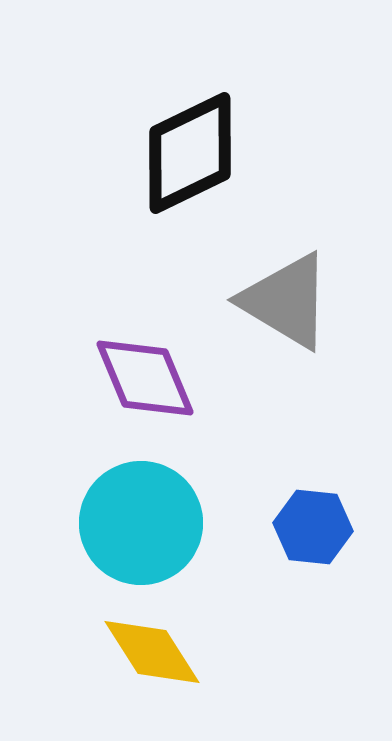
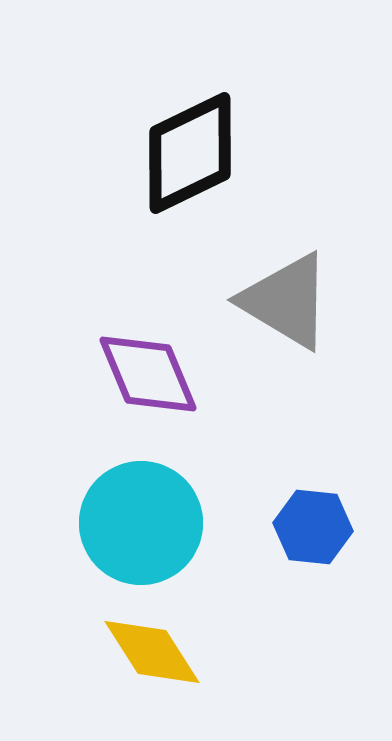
purple diamond: moved 3 px right, 4 px up
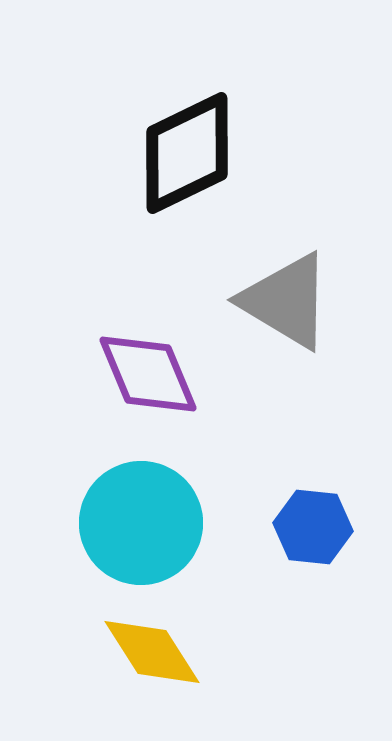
black diamond: moved 3 px left
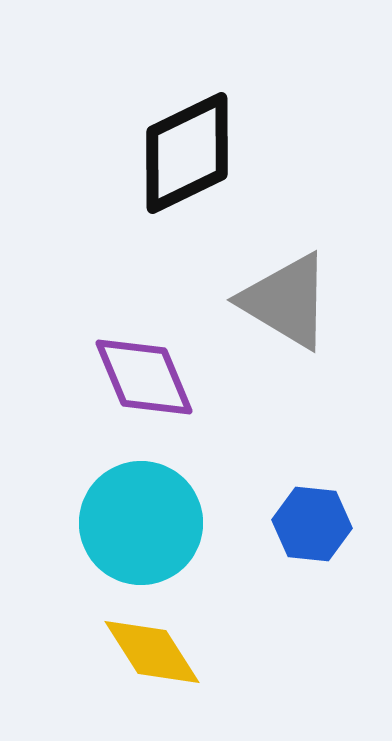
purple diamond: moved 4 px left, 3 px down
blue hexagon: moved 1 px left, 3 px up
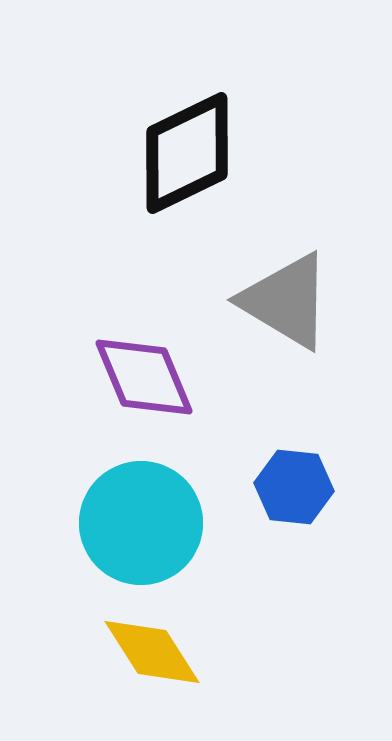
blue hexagon: moved 18 px left, 37 px up
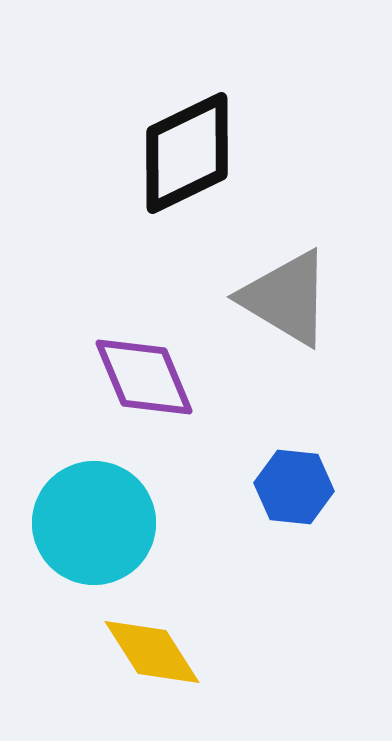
gray triangle: moved 3 px up
cyan circle: moved 47 px left
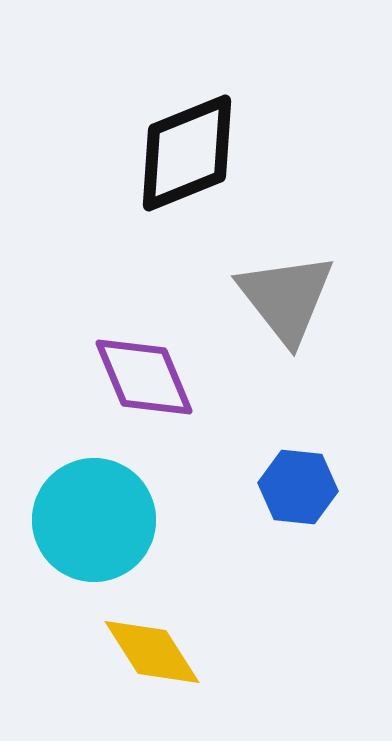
black diamond: rotated 4 degrees clockwise
gray triangle: rotated 21 degrees clockwise
blue hexagon: moved 4 px right
cyan circle: moved 3 px up
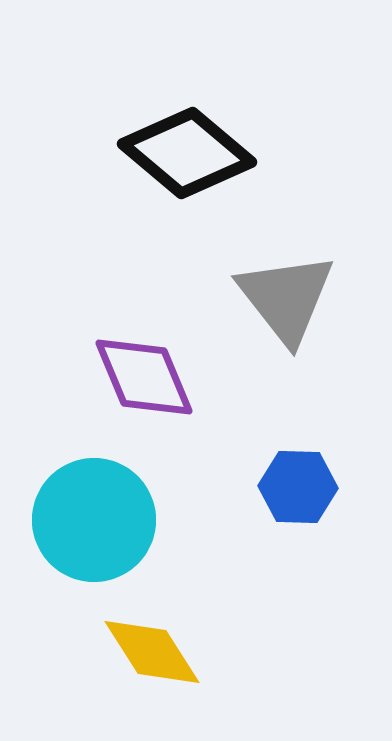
black diamond: rotated 62 degrees clockwise
blue hexagon: rotated 4 degrees counterclockwise
